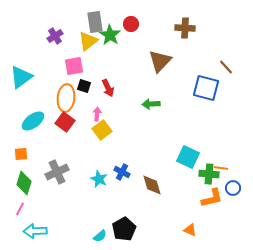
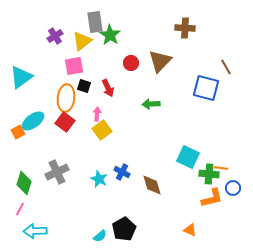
red circle: moved 39 px down
yellow triangle: moved 6 px left
brown line: rotated 14 degrees clockwise
orange square: moved 3 px left, 22 px up; rotated 24 degrees counterclockwise
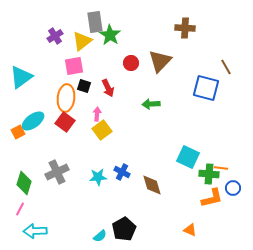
cyan star: moved 1 px left, 2 px up; rotated 30 degrees counterclockwise
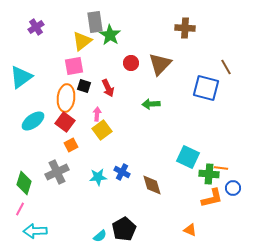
purple cross: moved 19 px left, 9 px up
brown triangle: moved 3 px down
orange square: moved 53 px right, 13 px down
